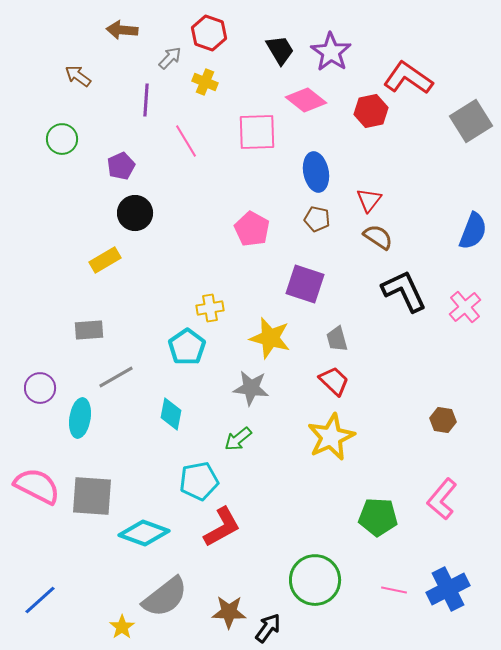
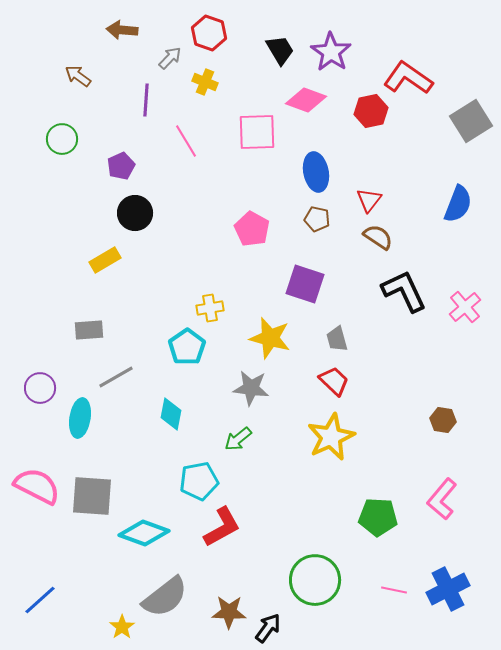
pink diamond at (306, 100): rotated 18 degrees counterclockwise
blue semicircle at (473, 231): moved 15 px left, 27 px up
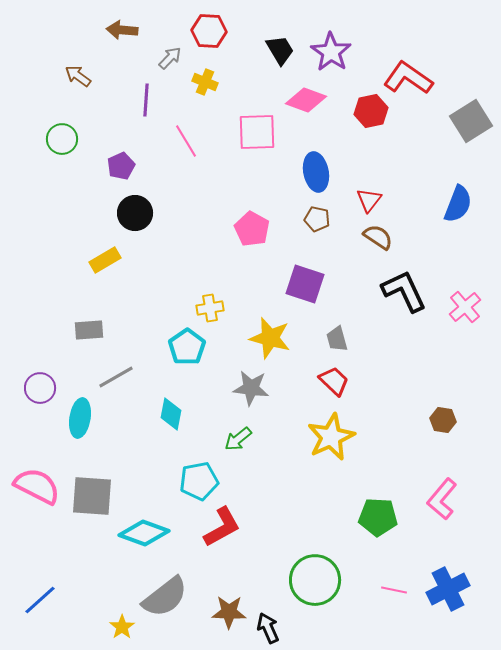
red hexagon at (209, 33): moved 2 px up; rotated 16 degrees counterclockwise
black arrow at (268, 628): rotated 60 degrees counterclockwise
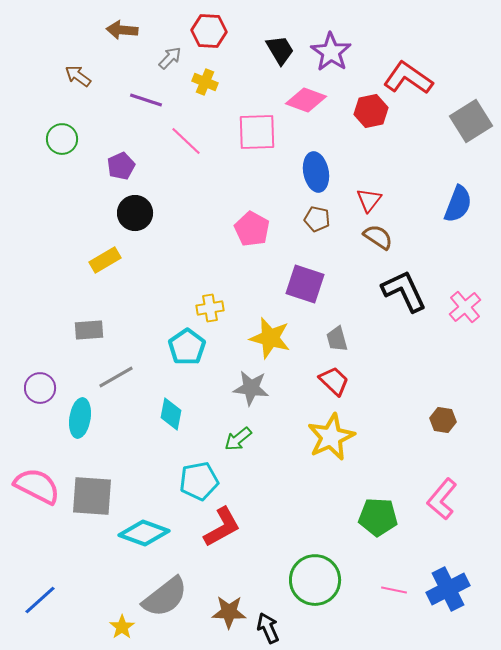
purple line at (146, 100): rotated 76 degrees counterclockwise
pink line at (186, 141): rotated 16 degrees counterclockwise
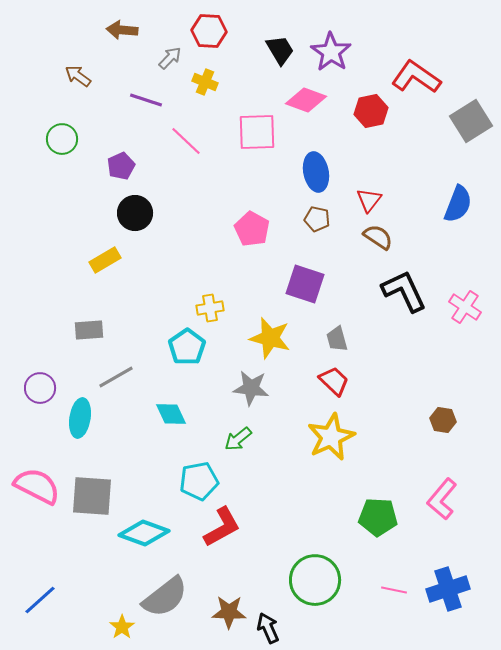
red L-shape at (408, 78): moved 8 px right, 1 px up
pink cross at (465, 307): rotated 16 degrees counterclockwise
cyan diamond at (171, 414): rotated 36 degrees counterclockwise
blue cross at (448, 589): rotated 9 degrees clockwise
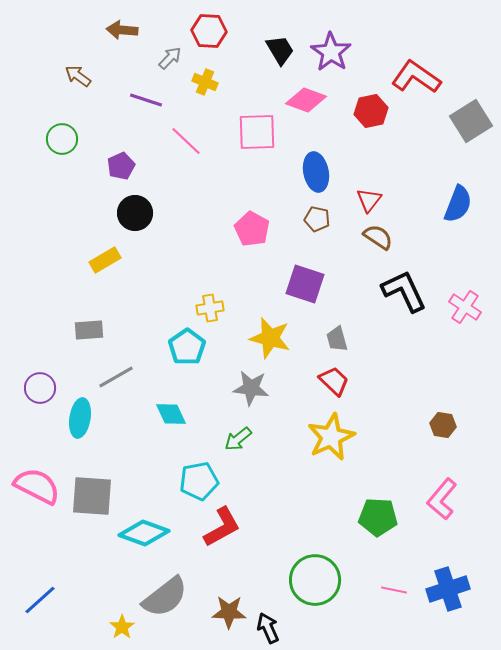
brown hexagon at (443, 420): moved 5 px down
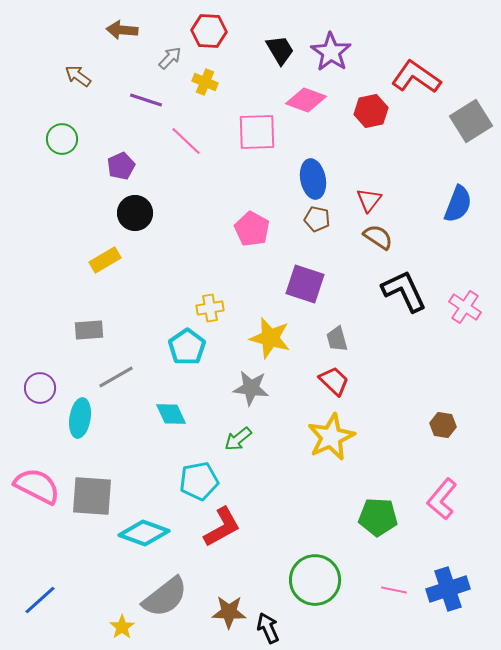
blue ellipse at (316, 172): moved 3 px left, 7 px down
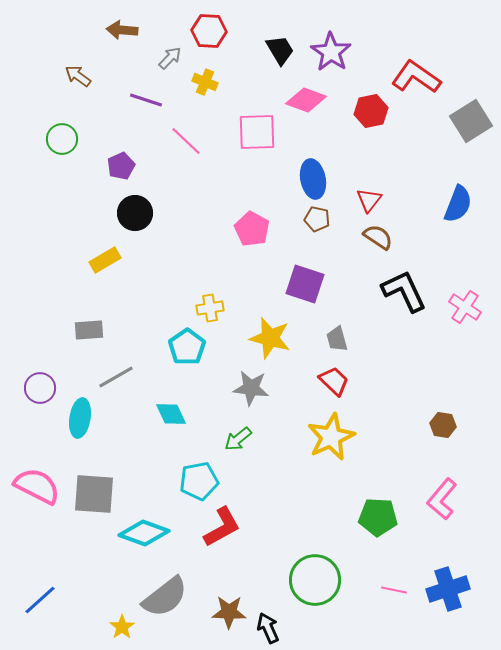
gray square at (92, 496): moved 2 px right, 2 px up
